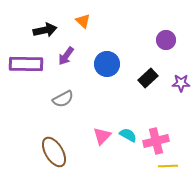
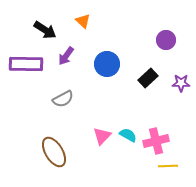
black arrow: rotated 45 degrees clockwise
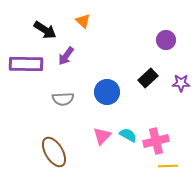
blue circle: moved 28 px down
gray semicircle: rotated 25 degrees clockwise
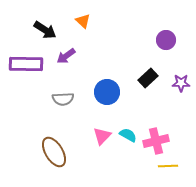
purple arrow: rotated 18 degrees clockwise
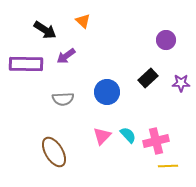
cyan semicircle: rotated 18 degrees clockwise
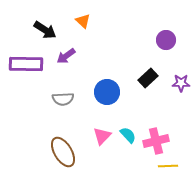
brown ellipse: moved 9 px right
